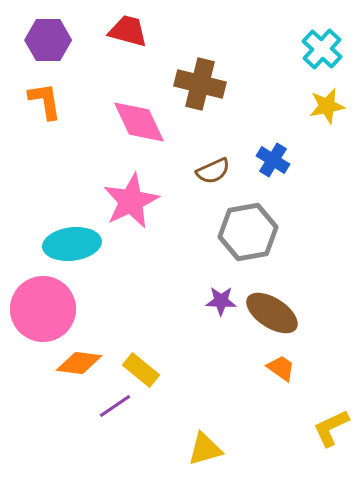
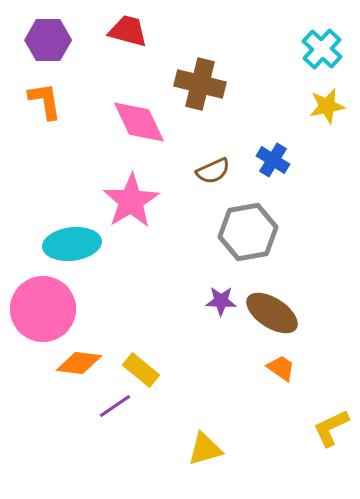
pink star: rotated 6 degrees counterclockwise
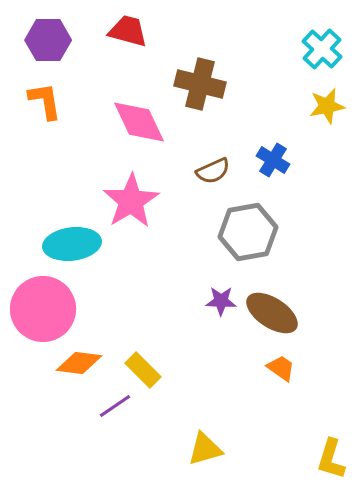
yellow rectangle: moved 2 px right; rotated 6 degrees clockwise
yellow L-shape: moved 31 px down; rotated 48 degrees counterclockwise
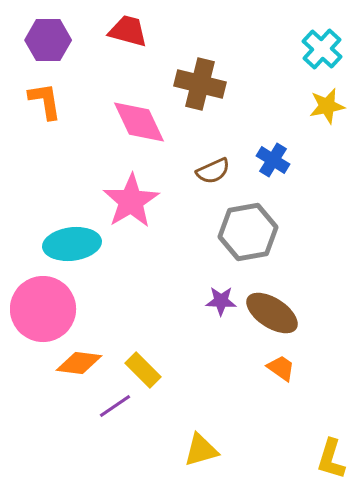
yellow triangle: moved 4 px left, 1 px down
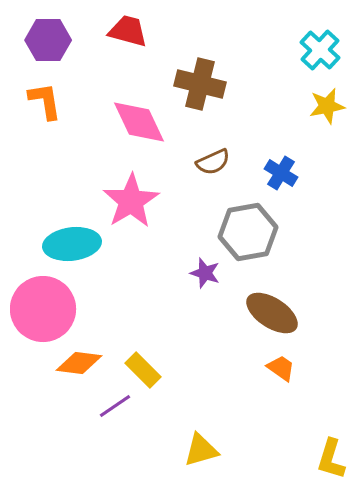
cyan cross: moved 2 px left, 1 px down
blue cross: moved 8 px right, 13 px down
brown semicircle: moved 9 px up
purple star: moved 16 px left, 28 px up; rotated 16 degrees clockwise
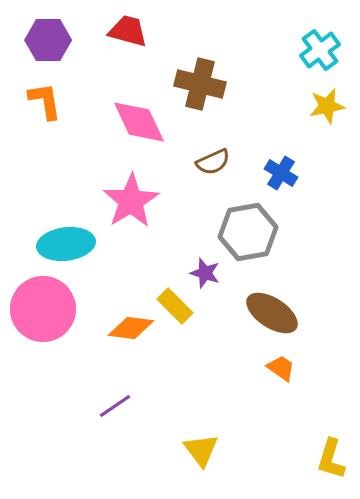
cyan cross: rotated 12 degrees clockwise
cyan ellipse: moved 6 px left
orange diamond: moved 52 px right, 35 px up
yellow rectangle: moved 32 px right, 64 px up
yellow triangle: rotated 51 degrees counterclockwise
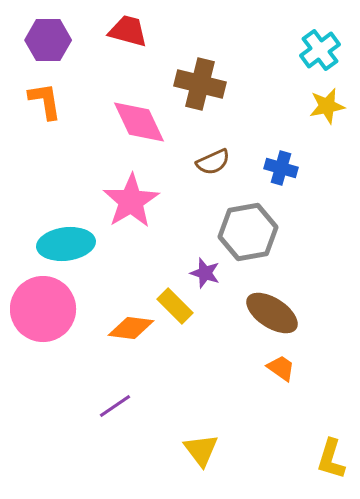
blue cross: moved 5 px up; rotated 16 degrees counterclockwise
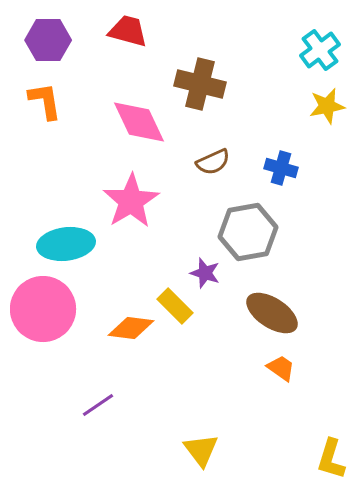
purple line: moved 17 px left, 1 px up
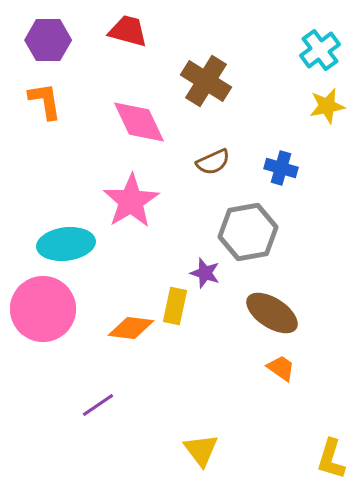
brown cross: moved 6 px right, 3 px up; rotated 18 degrees clockwise
yellow rectangle: rotated 57 degrees clockwise
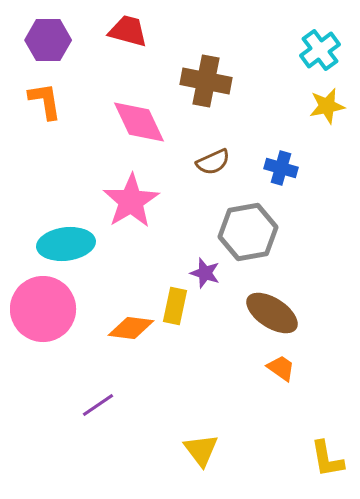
brown cross: rotated 21 degrees counterclockwise
yellow L-shape: moved 4 px left; rotated 27 degrees counterclockwise
